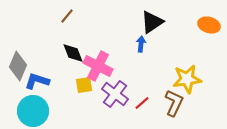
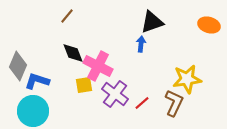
black triangle: rotated 15 degrees clockwise
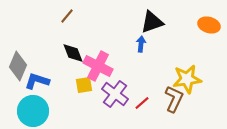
brown L-shape: moved 4 px up
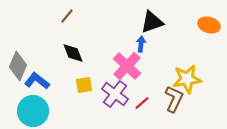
pink cross: moved 29 px right; rotated 16 degrees clockwise
blue L-shape: rotated 20 degrees clockwise
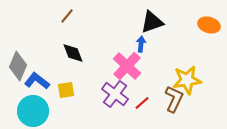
yellow star: moved 1 px down
yellow square: moved 18 px left, 5 px down
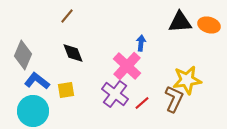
black triangle: moved 28 px right; rotated 15 degrees clockwise
blue arrow: moved 1 px up
gray diamond: moved 5 px right, 11 px up
